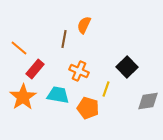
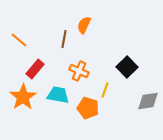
orange line: moved 8 px up
yellow line: moved 1 px left, 1 px down
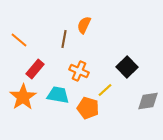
yellow line: rotated 28 degrees clockwise
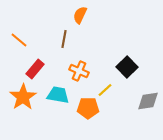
orange semicircle: moved 4 px left, 10 px up
orange pentagon: rotated 15 degrees counterclockwise
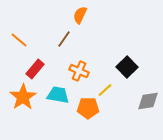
brown line: rotated 24 degrees clockwise
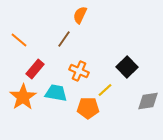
cyan trapezoid: moved 2 px left, 2 px up
